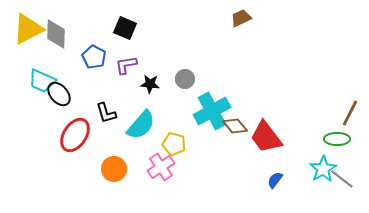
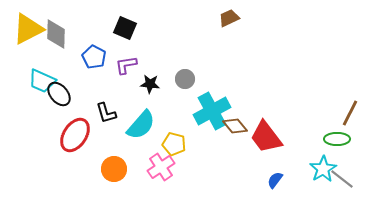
brown trapezoid: moved 12 px left
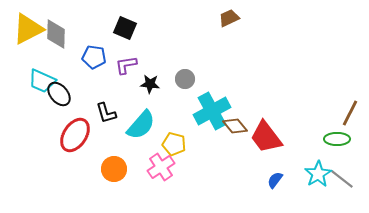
blue pentagon: rotated 20 degrees counterclockwise
cyan star: moved 5 px left, 5 px down
